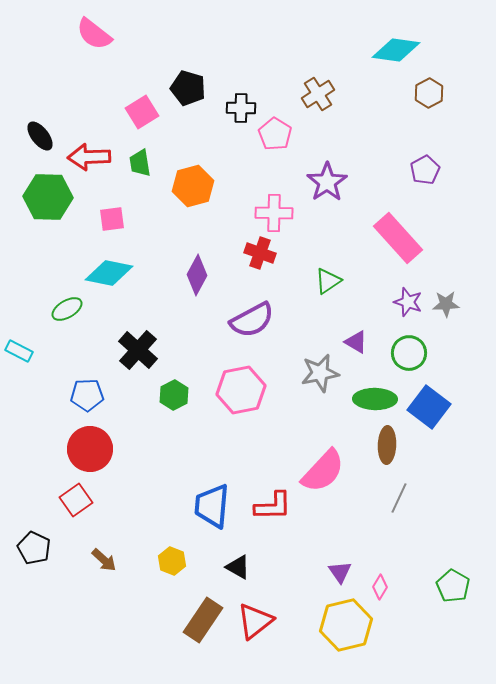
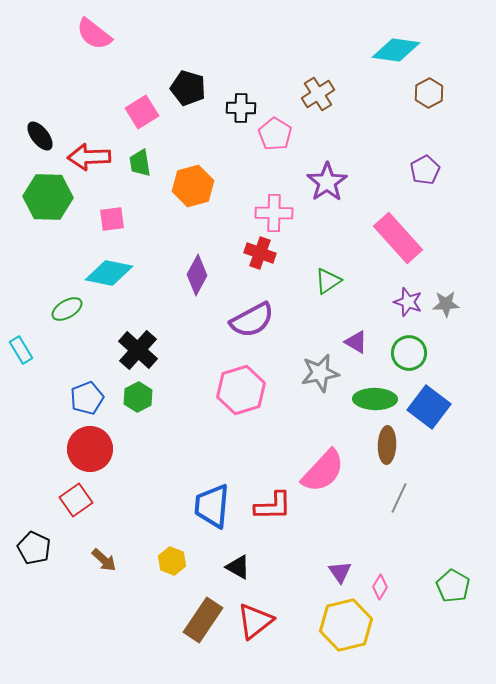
cyan rectangle at (19, 351): moved 2 px right, 1 px up; rotated 32 degrees clockwise
pink hexagon at (241, 390): rotated 6 degrees counterclockwise
blue pentagon at (87, 395): moved 3 px down; rotated 20 degrees counterclockwise
green hexagon at (174, 395): moved 36 px left, 2 px down
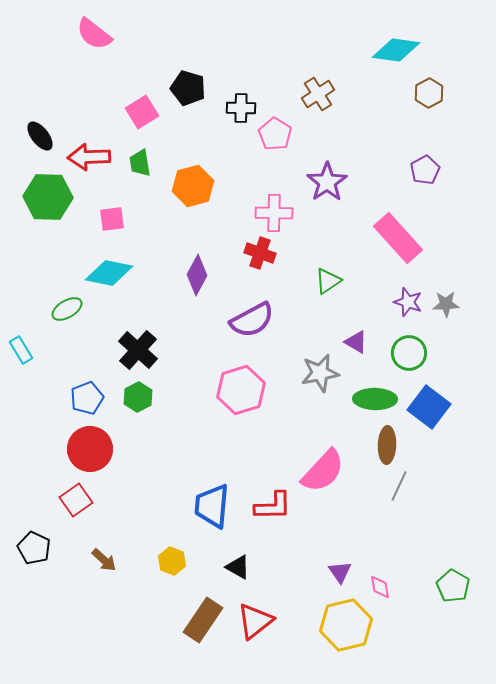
gray line at (399, 498): moved 12 px up
pink diamond at (380, 587): rotated 40 degrees counterclockwise
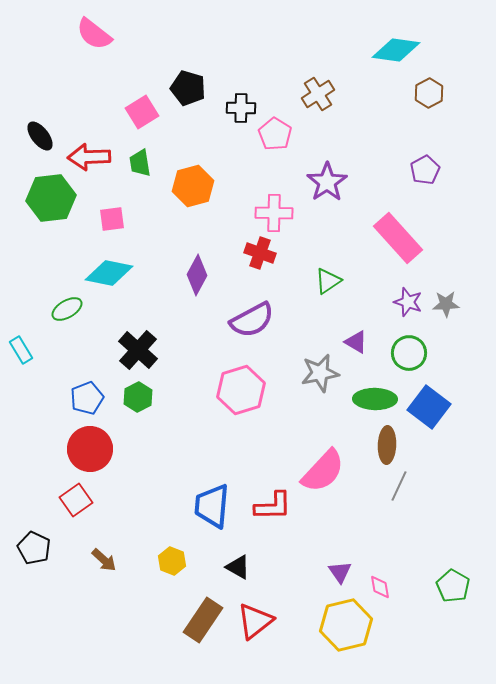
green hexagon at (48, 197): moved 3 px right, 1 px down; rotated 9 degrees counterclockwise
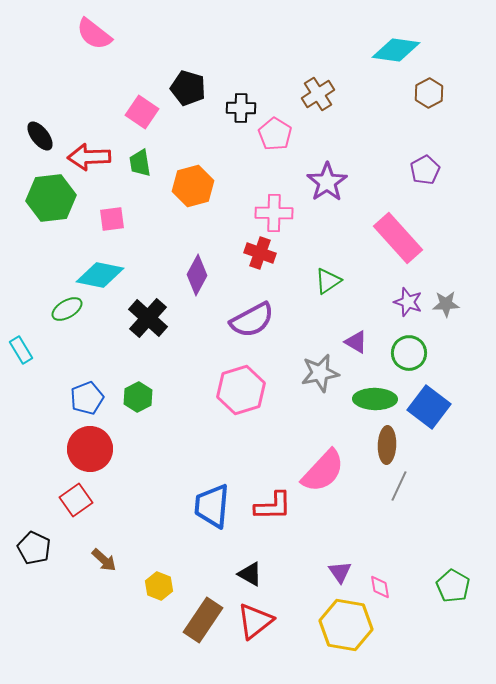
pink square at (142, 112): rotated 24 degrees counterclockwise
cyan diamond at (109, 273): moved 9 px left, 2 px down
black cross at (138, 350): moved 10 px right, 32 px up
yellow hexagon at (172, 561): moved 13 px left, 25 px down
black triangle at (238, 567): moved 12 px right, 7 px down
yellow hexagon at (346, 625): rotated 24 degrees clockwise
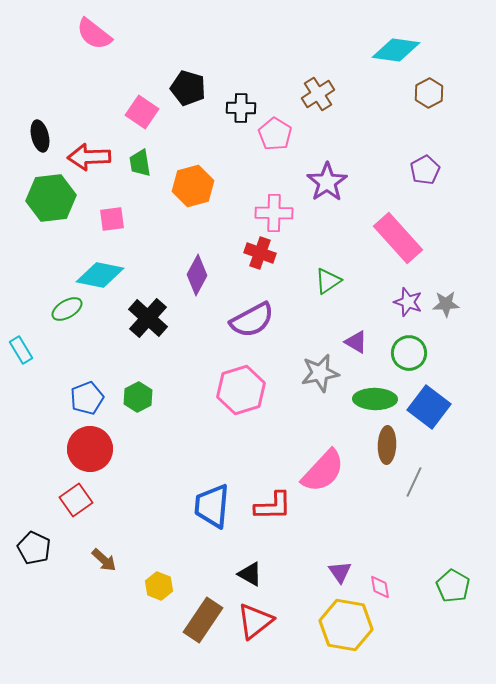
black ellipse at (40, 136): rotated 24 degrees clockwise
gray line at (399, 486): moved 15 px right, 4 px up
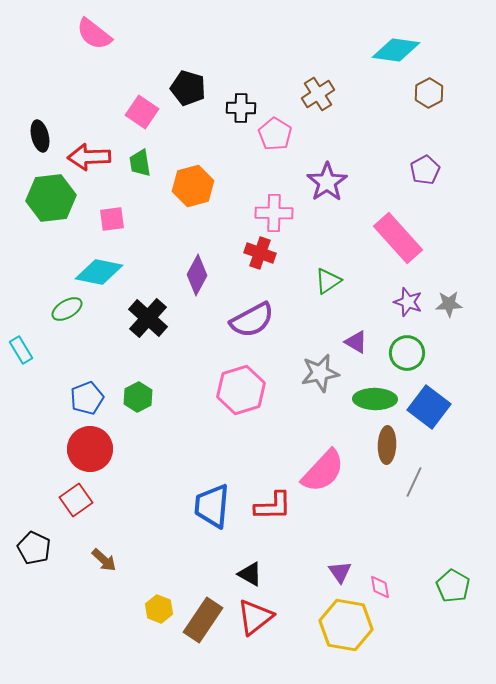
cyan diamond at (100, 275): moved 1 px left, 3 px up
gray star at (446, 304): moved 3 px right
green circle at (409, 353): moved 2 px left
yellow hexagon at (159, 586): moved 23 px down
red triangle at (255, 621): moved 4 px up
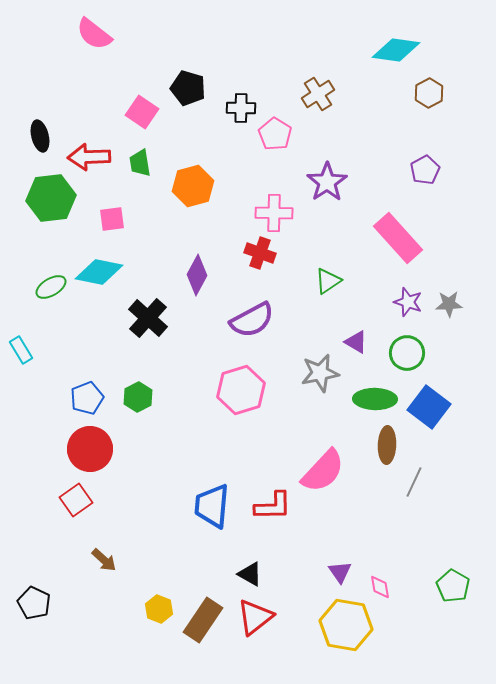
green ellipse at (67, 309): moved 16 px left, 22 px up
black pentagon at (34, 548): moved 55 px down
